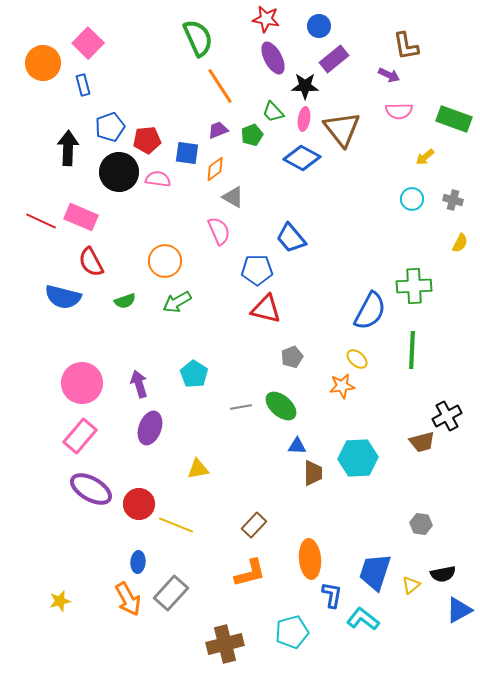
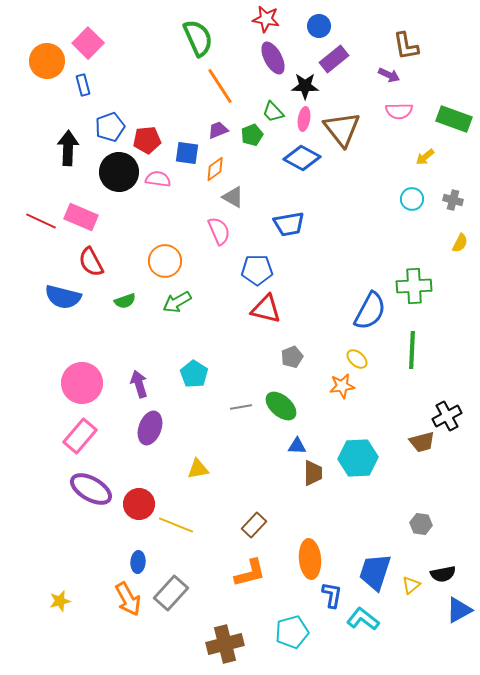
orange circle at (43, 63): moved 4 px right, 2 px up
blue trapezoid at (291, 238): moved 2 px left, 14 px up; rotated 60 degrees counterclockwise
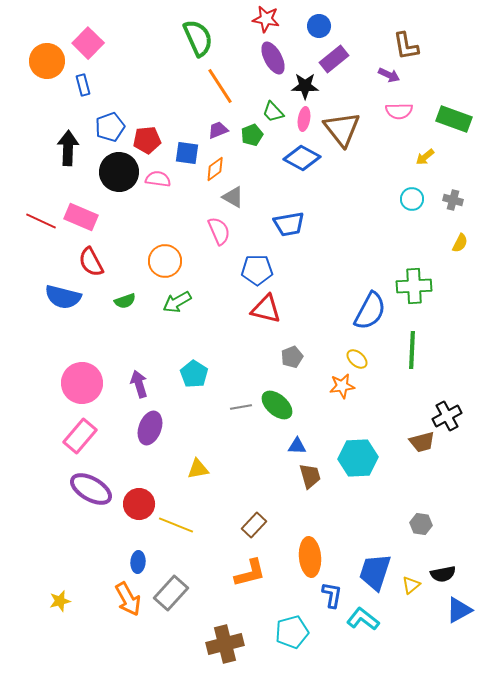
green ellipse at (281, 406): moved 4 px left, 1 px up
brown trapezoid at (313, 473): moved 3 px left, 3 px down; rotated 16 degrees counterclockwise
orange ellipse at (310, 559): moved 2 px up
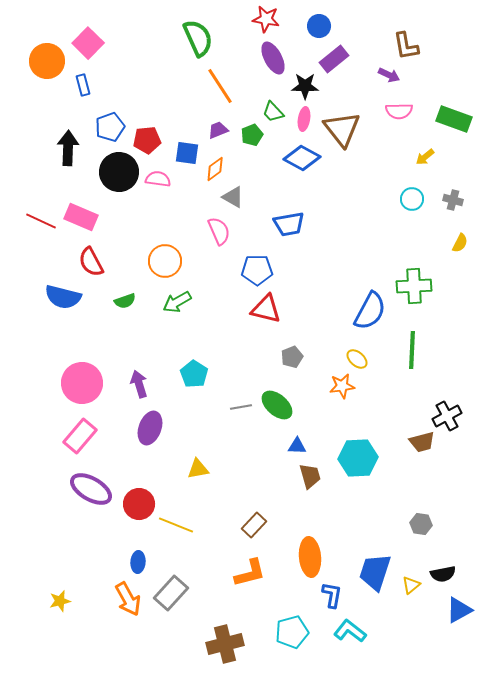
cyan L-shape at (363, 619): moved 13 px left, 12 px down
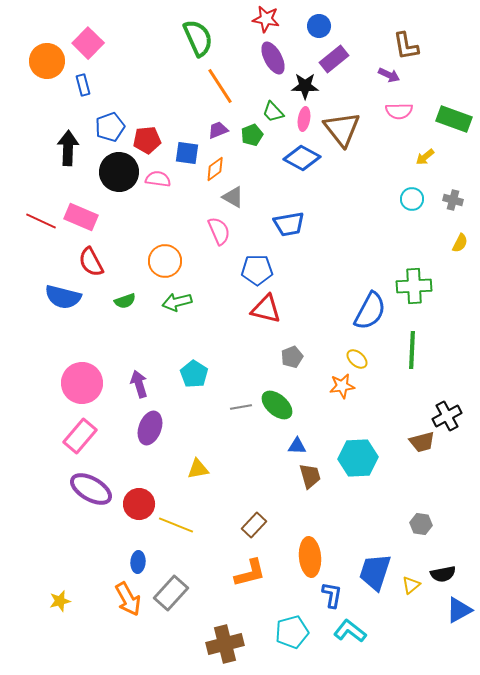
green arrow at (177, 302): rotated 16 degrees clockwise
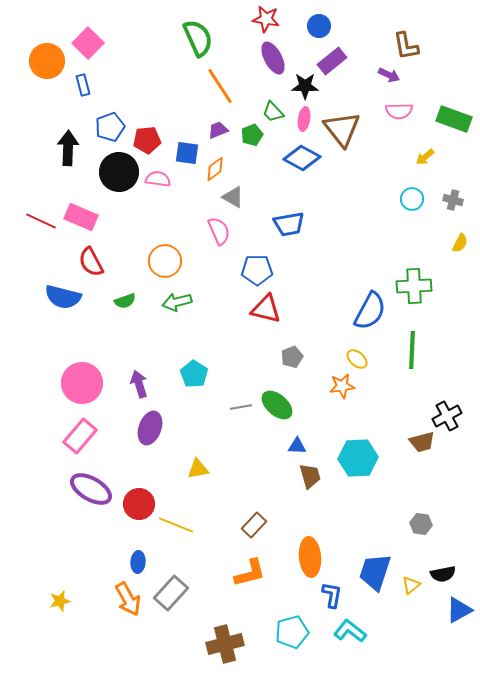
purple rectangle at (334, 59): moved 2 px left, 2 px down
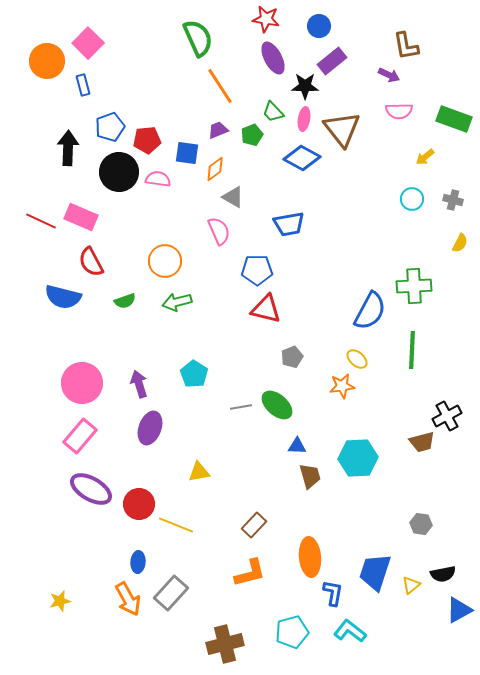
yellow triangle at (198, 469): moved 1 px right, 3 px down
blue L-shape at (332, 595): moved 1 px right, 2 px up
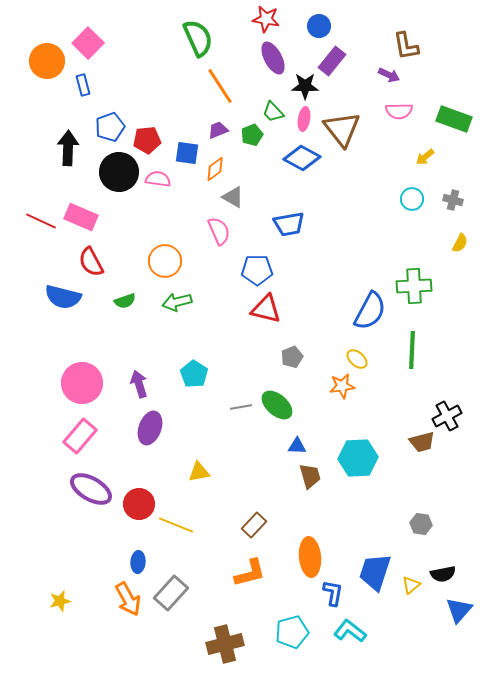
purple rectangle at (332, 61): rotated 12 degrees counterclockwise
blue triangle at (459, 610): rotated 20 degrees counterclockwise
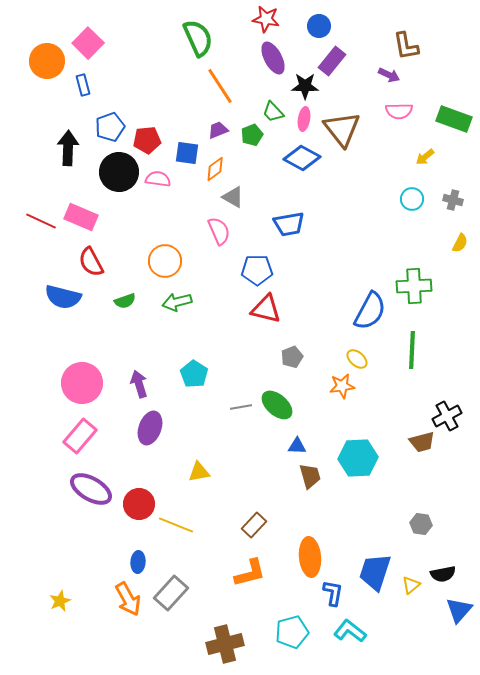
yellow star at (60, 601): rotated 10 degrees counterclockwise
